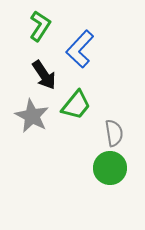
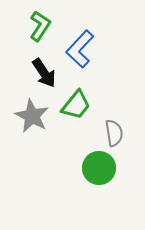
black arrow: moved 2 px up
green circle: moved 11 px left
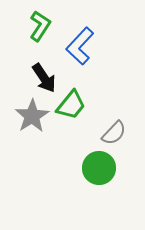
blue L-shape: moved 3 px up
black arrow: moved 5 px down
green trapezoid: moved 5 px left
gray star: rotated 12 degrees clockwise
gray semicircle: rotated 52 degrees clockwise
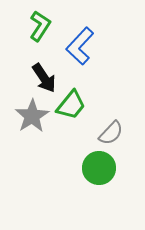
gray semicircle: moved 3 px left
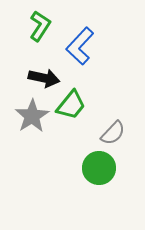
black arrow: rotated 44 degrees counterclockwise
gray semicircle: moved 2 px right
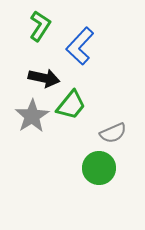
gray semicircle: rotated 24 degrees clockwise
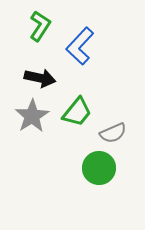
black arrow: moved 4 px left
green trapezoid: moved 6 px right, 7 px down
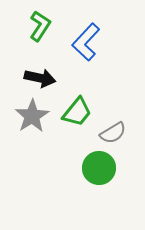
blue L-shape: moved 6 px right, 4 px up
gray semicircle: rotated 8 degrees counterclockwise
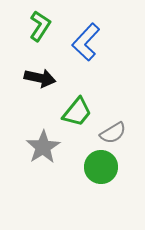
gray star: moved 11 px right, 31 px down
green circle: moved 2 px right, 1 px up
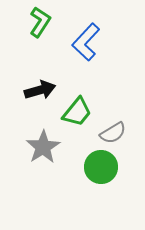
green L-shape: moved 4 px up
black arrow: moved 12 px down; rotated 28 degrees counterclockwise
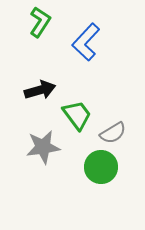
green trapezoid: moved 3 px down; rotated 76 degrees counterclockwise
gray star: rotated 24 degrees clockwise
